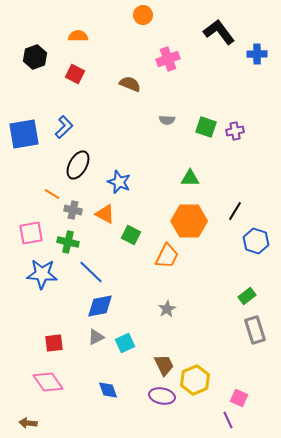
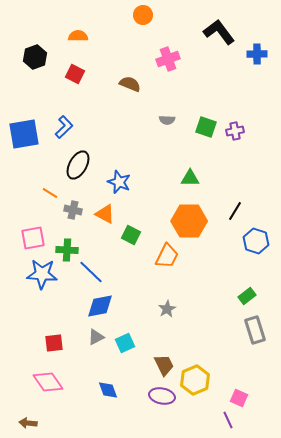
orange line at (52, 194): moved 2 px left, 1 px up
pink square at (31, 233): moved 2 px right, 5 px down
green cross at (68, 242): moved 1 px left, 8 px down; rotated 10 degrees counterclockwise
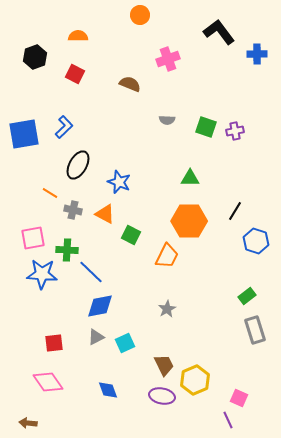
orange circle at (143, 15): moved 3 px left
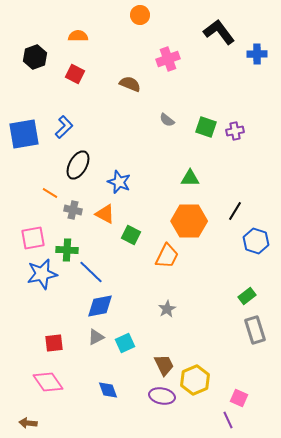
gray semicircle at (167, 120): rotated 35 degrees clockwise
blue star at (42, 274): rotated 16 degrees counterclockwise
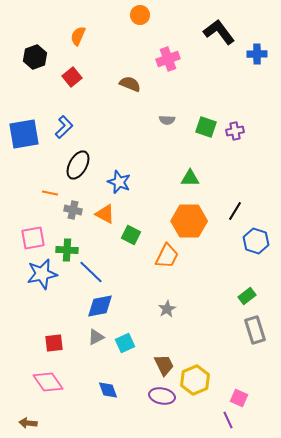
orange semicircle at (78, 36): rotated 66 degrees counterclockwise
red square at (75, 74): moved 3 px left, 3 px down; rotated 24 degrees clockwise
gray semicircle at (167, 120): rotated 35 degrees counterclockwise
orange line at (50, 193): rotated 21 degrees counterclockwise
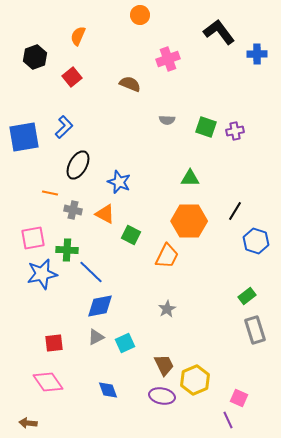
blue square at (24, 134): moved 3 px down
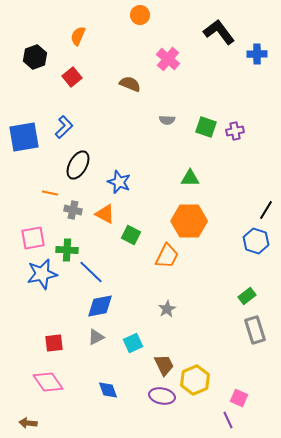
pink cross at (168, 59): rotated 30 degrees counterclockwise
black line at (235, 211): moved 31 px right, 1 px up
cyan square at (125, 343): moved 8 px right
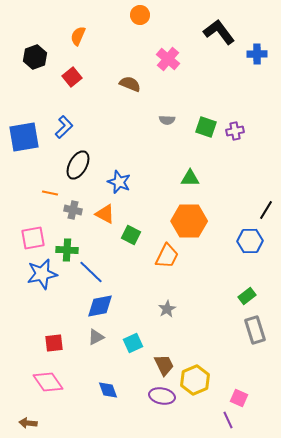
blue hexagon at (256, 241): moved 6 px left; rotated 20 degrees counterclockwise
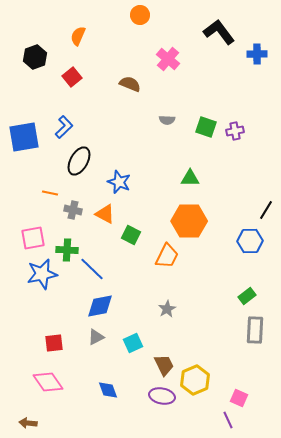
black ellipse at (78, 165): moved 1 px right, 4 px up
blue line at (91, 272): moved 1 px right, 3 px up
gray rectangle at (255, 330): rotated 20 degrees clockwise
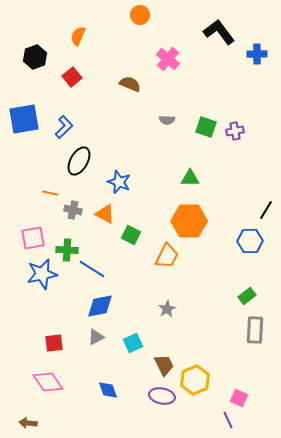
blue square at (24, 137): moved 18 px up
blue line at (92, 269): rotated 12 degrees counterclockwise
